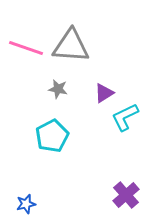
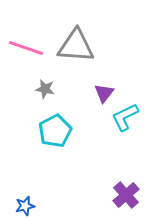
gray triangle: moved 5 px right
gray star: moved 13 px left
purple triangle: rotated 20 degrees counterclockwise
cyan pentagon: moved 3 px right, 5 px up
blue star: moved 1 px left, 2 px down
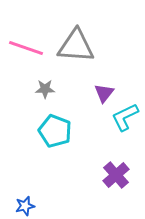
gray star: rotated 12 degrees counterclockwise
cyan pentagon: rotated 24 degrees counterclockwise
purple cross: moved 10 px left, 20 px up
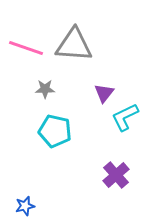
gray triangle: moved 2 px left, 1 px up
cyan pentagon: rotated 8 degrees counterclockwise
